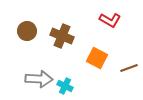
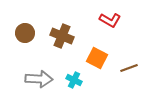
brown circle: moved 2 px left, 2 px down
cyan cross: moved 9 px right, 6 px up
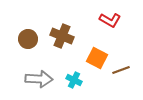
brown circle: moved 3 px right, 6 px down
brown line: moved 8 px left, 2 px down
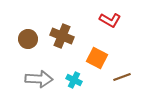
brown line: moved 1 px right, 7 px down
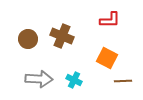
red L-shape: rotated 30 degrees counterclockwise
orange square: moved 10 px right
brown line: moved 1 px right, 4 px down; rotated 18 degrees clockwise
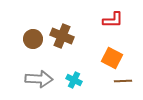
red L-shape: moved 3 px right
brown circle: moved 5 px right
orange square: moved 5 px right
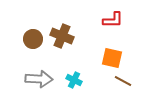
orange square: rotated 15 degrees counterclockwise
brown line: rotated 30 degrees clockwise
